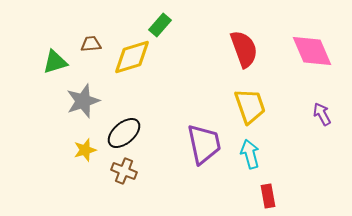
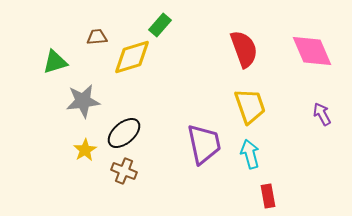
brown trapezoid: moved 6 px right, 7 px up
gray star: rotated 12 degrees clockwise
yellow star: rotated 15 degrees counterclockwise
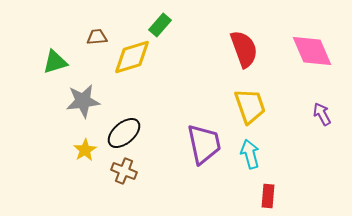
red rectangle: rotated 15 degrees clockwise
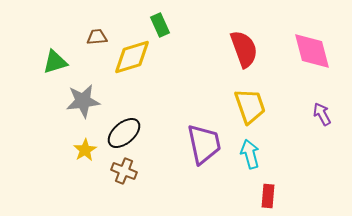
green rectangle: rotated 65 degrees counterclockwise
pink diamond: rotated 9 degrees clockwise
